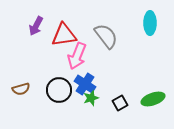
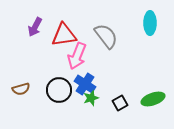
purple arrow: moved 1 px left, 1 px down
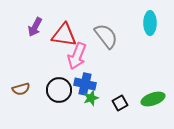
red triangle: rotated 16 degrees clockwise
blue cross: rotated 20 degrees counterclockwise
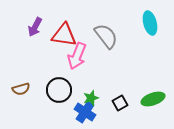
cyan ellipse: rotated 15 degrees counterclockwise
blue cross: moved 28 px down; rotated 20 degrees clockwise
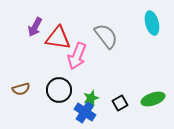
cyan ellipse: moved 2 px right
red triangle: moved 6 px left, 3 px down
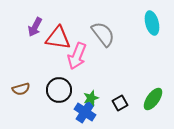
gray semicircle: moved 3 px left, 2 px up
green ellipse: rotated 35 degrees counterclockwise
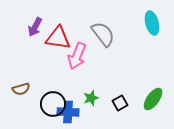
black circle: moved 6 px left, 14 px down
blue cross: moved 17 px left; rotated 30 degrees counterclockwise
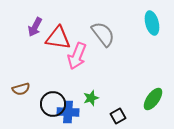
black square: moved 2 px left, 13 px down
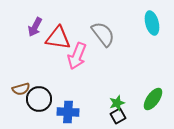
green star: moved 26 px right, 5 px down
black circle: moved 14 px left, 5 px up
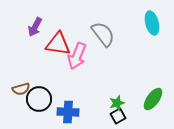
red triangle: moved 6 px down
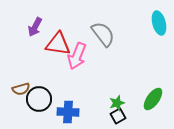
cyan ellipse: moved 7 px right
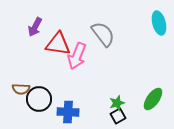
brown semicircle: rotated 18 degrees clockwise
